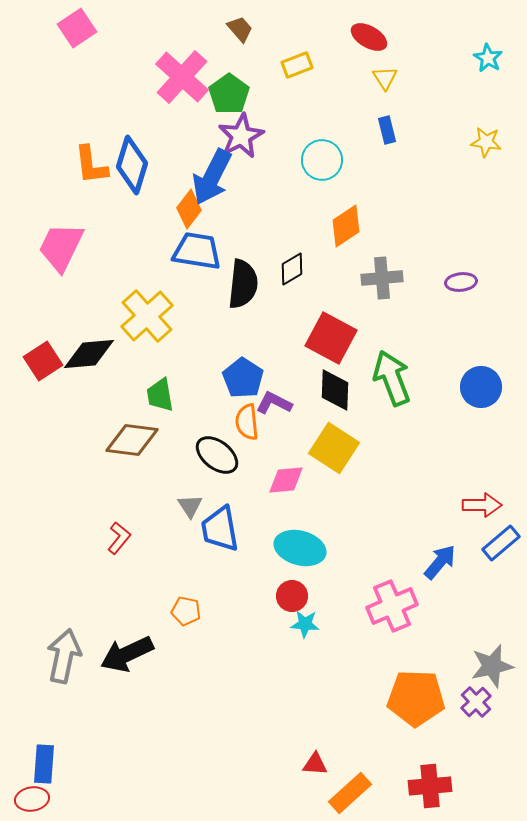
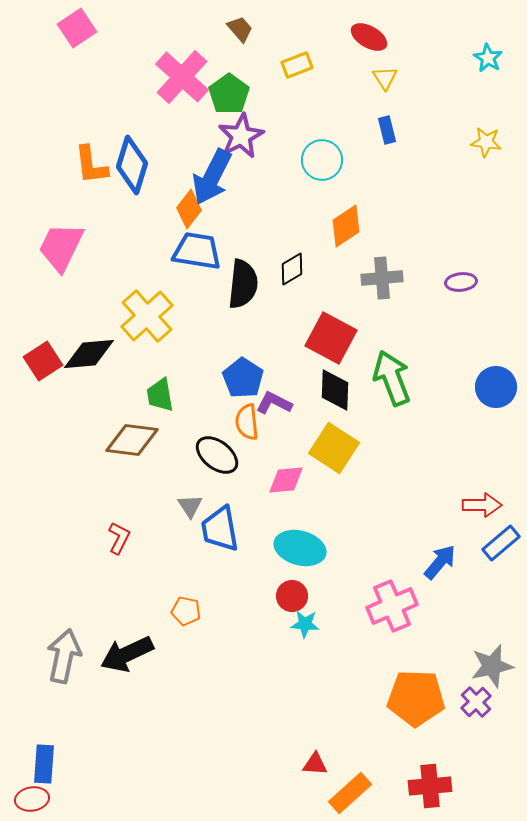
blue circle at (481, 387): moved 15 px right
red L-shape at (119, 538): rotated 12 degrees counterclockwise
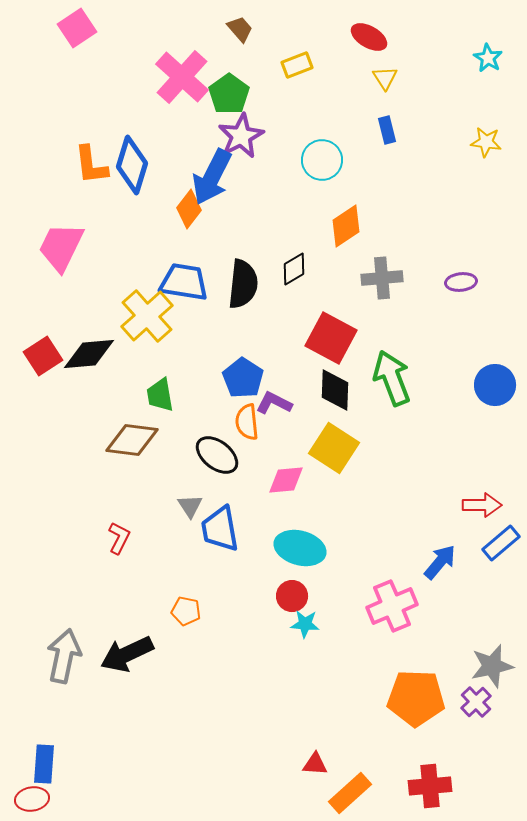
blue trapezoid at (197, 251): moved 13 px left, 31 px down
black diamond at (292, 269): moved 2 px right
red square at (43, 361): moved 5 px up
blue circle at (496, 387): moved 1 px left, 2 px up
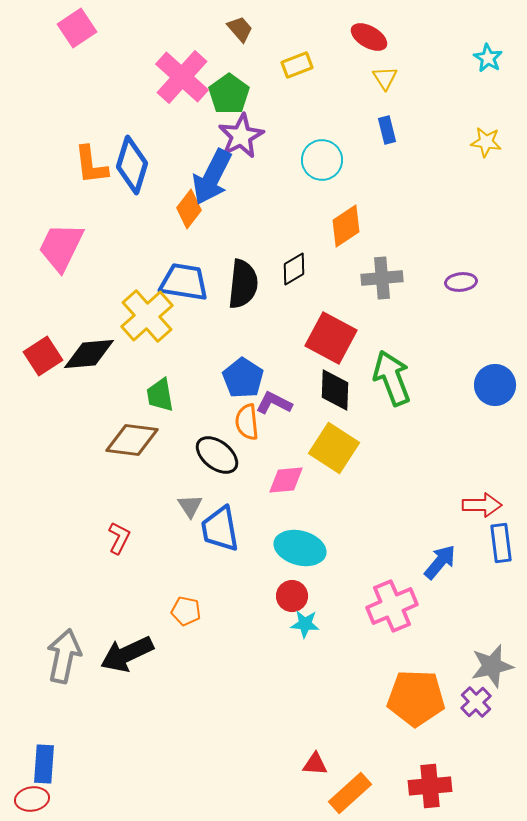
blue rectangle at (501, 543): rotated 57 degrees counterclockwise
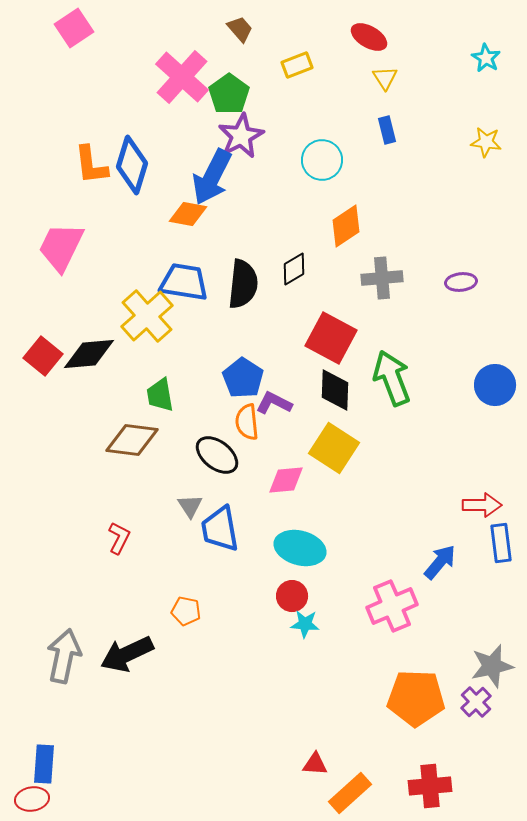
pink square at (77, 28): moved 3 px left
cyan star at (488, 58): moved 2 px left
orange diamond at (189, 209): moved 1 px left, 5 px down; rotated 63 degrees clockwise
red square at (43, 356): rotated 18 degrees counterclockwise
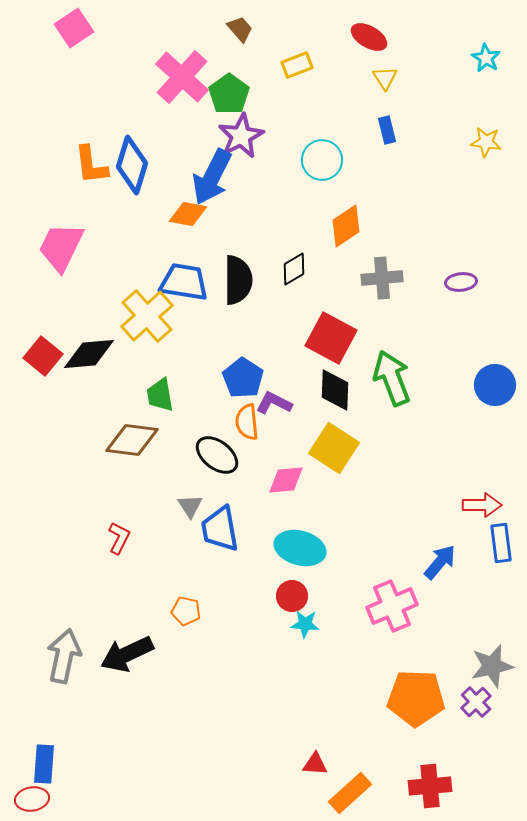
black semicircle at (243, 284): moved 5 px left, 4 px up; rotated 6 degrees counterclockwise
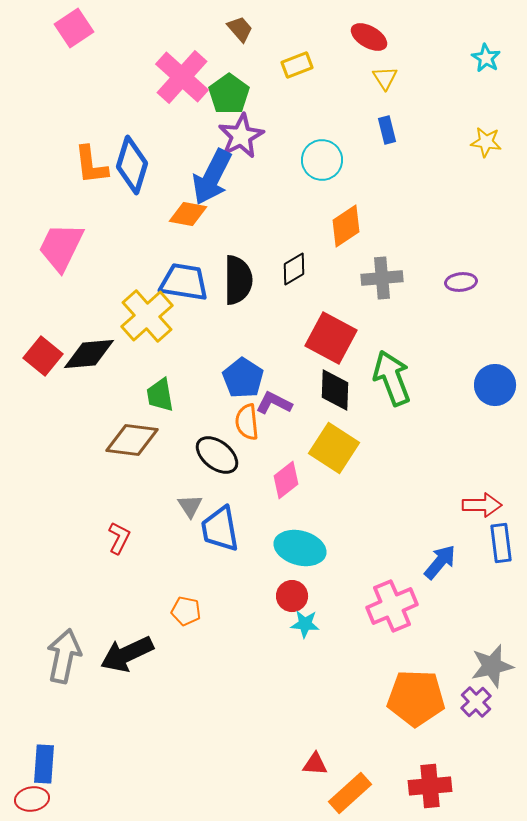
pink diamond at (286, 480): rotated 33 degrees counterclockwise
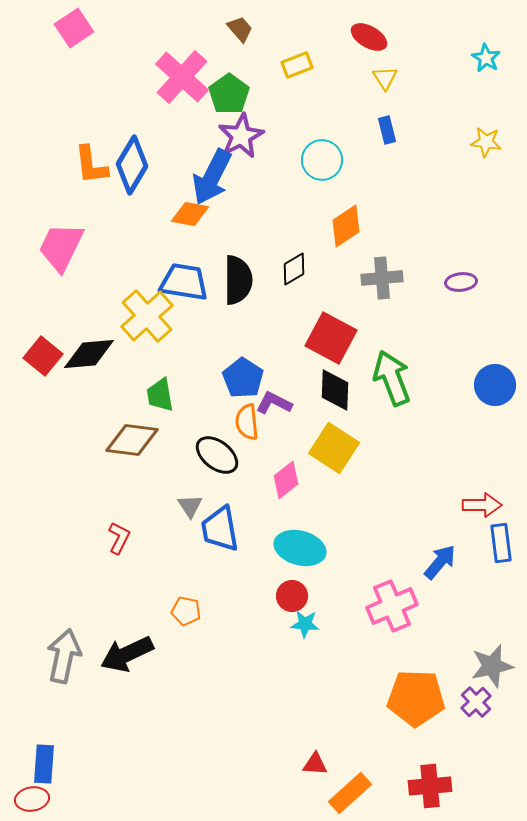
blue diamond at (132, 165): rotated 14 degrees clockwise
orange diamond at (188, 214): moved 2 px right
